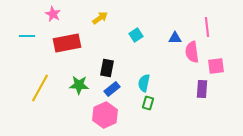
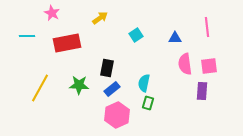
pink star: moved 1 px left, 1 px up
pink semicircle: moved 7 px left, 12 px down
pink square: moved 7 px left
purple rectangle: moved 2 px down
pink hexagon: moved 12 px right
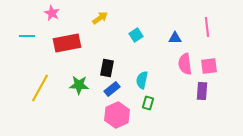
cyan semicircle: moved 2 px left, 3 px up
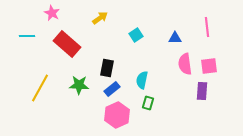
red rectangle: moved 1 px down; rotated 52 degrees clockwise
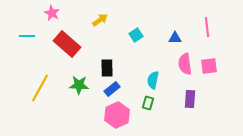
yellow arrow: moved 2 px down
black rectangle: rotated 12 degrees counterclockwise
cyan semicircle: moved 11 px right
purple rectangle: moved 12 px left, 8 px down
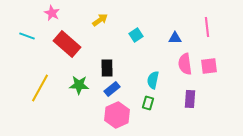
cyan line: rotated 21 degrees clockwise
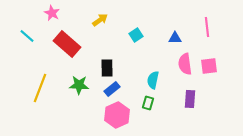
cyan line: rotated 21 degrees clockwise
yellow line: rotated 8 degrees counterclockwise
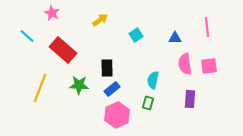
red rectangle: moved 4 px left, 6 px down
